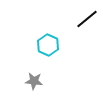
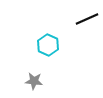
black line: rotated 15 degrees clockwise
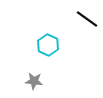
black line: rotated 60 degrees clockwise
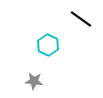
black line: moved 6 px left
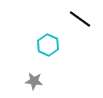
black line: moved 1 px left
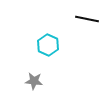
black line: moved 7 px right; rotated 25 degrees counterclockwise
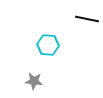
cyan hexagon: rotated 20 degrees counterclockwise
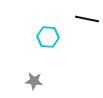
cyan hexagon: moved 8 px up
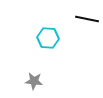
cyan hexagon: moved 1 px down
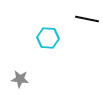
gray star: moved 14 px left, 2 px up
